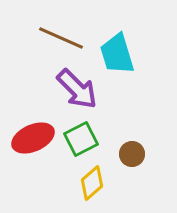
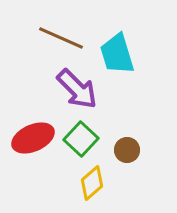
green square: rotated 20 degrees counterclockwise
brown circle: moved 5 px left, 4 px up
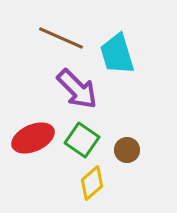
green square: moved 1 px right, 1 px down; rotated 8 degrees counterclockwise
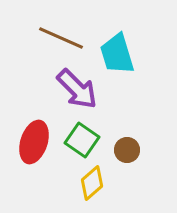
red ellipse: moved 1 px right, 4 px down; rotated 48 degrees counterclockwise
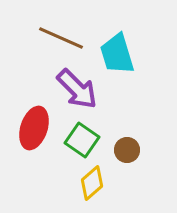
red ellipse: moved 14 px up
